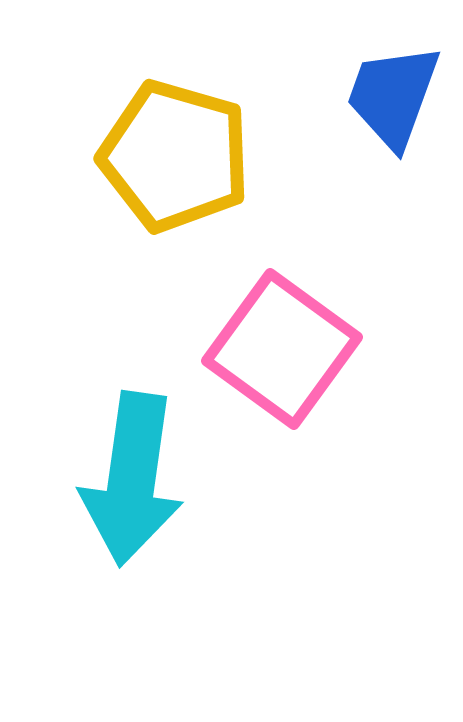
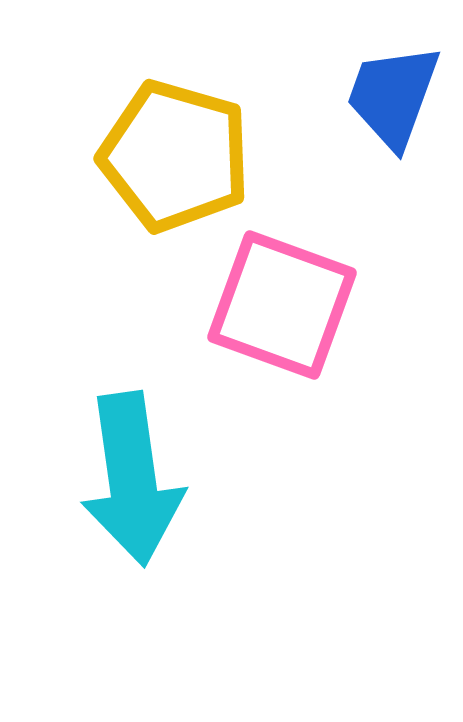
pink square: moved 44 px up; rotated 16 degrees counterclockwise
cyan arrow: rotated 16 degrees counterclockwise
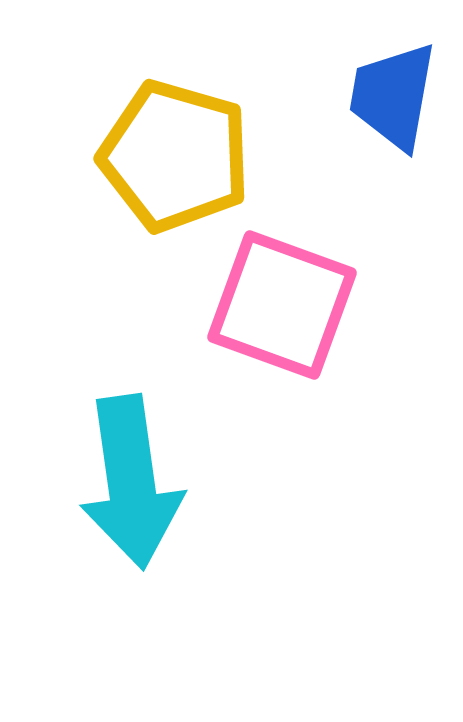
blue trapezoid: rotated 10 degrees counterclockwise
cyan arrow: moved 1 px left, 3 px down
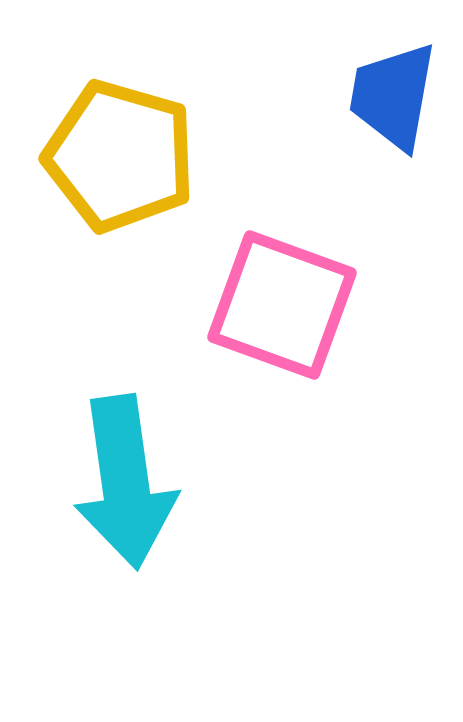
yellow pentagon: moved 55 px left
cyan arrow: moved 6 px left
